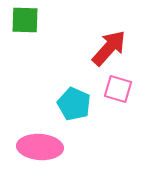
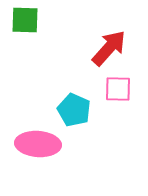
pink square: rotated 16 degrees counterclockwise
cyan pentagon: moved 6 px down
pink ellipse: moved 2 px left, 3 px up
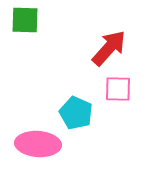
cyan pentagon: moved 2 px right, 3 px down
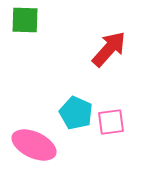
red arrow: moved 1 px down
pink square: moved 7 px left, 33 px down; rotated 8 degrees counterclockwise
pink ellipse: moved 4 px left, 1 px down; rotated 21 degrees clockwise
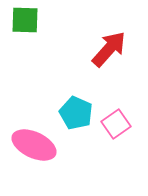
pink square: moved 5 px right, 2 px down; rotated 28 degrees counterclockwise
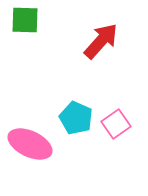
red arrow: moved 8 px left, 8 px up
cyan pentagon: moved 5 px down
pink ellipse: moved 4 px left, 1 px up
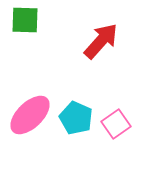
pink ellipse: moved 29 px up; rotated 69 degrees counterclockwise
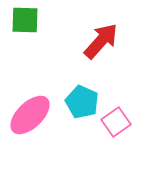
cyan pentagon: moved 6 px right, 16 px up
pink square: moved 2 px up
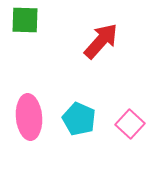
cyan pentagon: moved 3 px left, 17 px down
pink ellipse: moved 1 px left, 2 px down; rotated 51 degrees counterclockwise
pink square: moved 14 px right, 2 px down; rotated 12 degrees counterclockwise
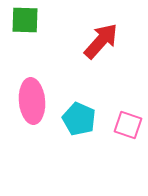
pink ellipse: moved 3 px right, 16 px up
pink square: moved 2 px left, 1 px down; rotated 24 degrees counterclockwise
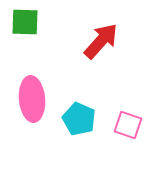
green square: moved 2 px down
pink ellipse: moved 2 px up
